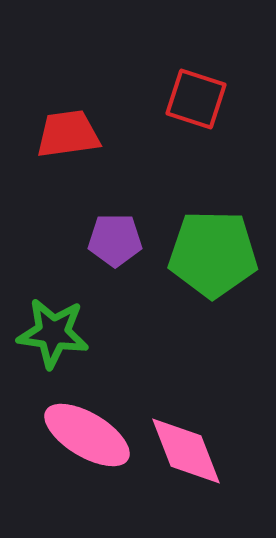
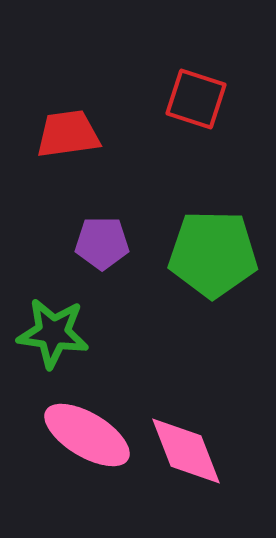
purple pentagon: moved 13 px left, 3 px down
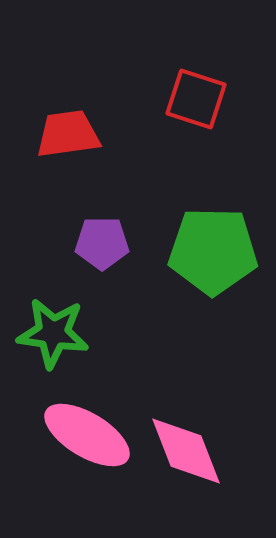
green pentagon: moved 3 px up
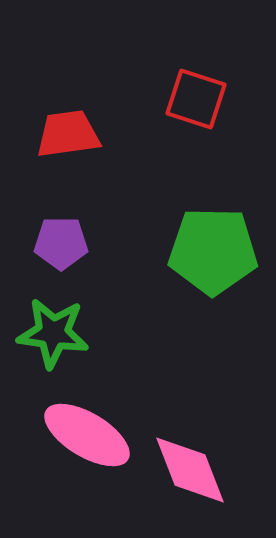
purple pentagon: moved 41 px left
pink diamond: moved 4 px right, 19 px down
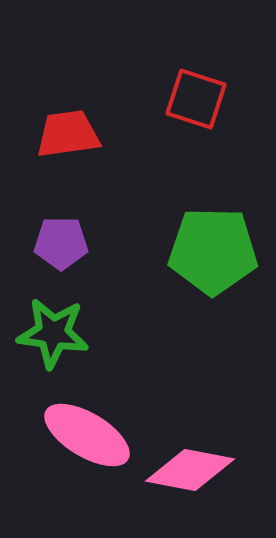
pink diamond: rotated 58 degrees counterclockwise
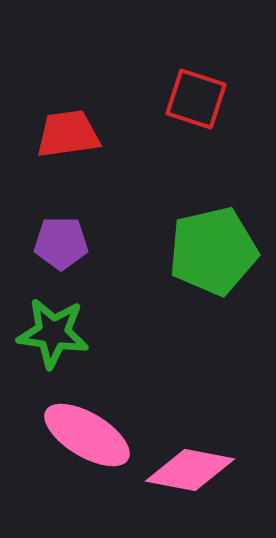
green pentagon: rotated 14 degrees counterclockwise
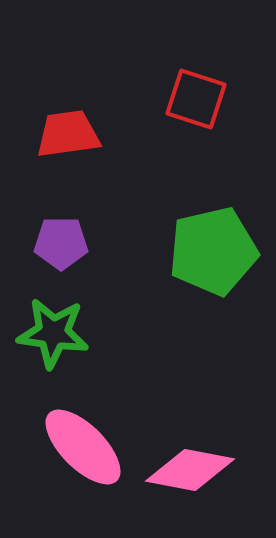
pink ellipse: moved 4 px left, 12 px down; rotated 14 degrees clockwise
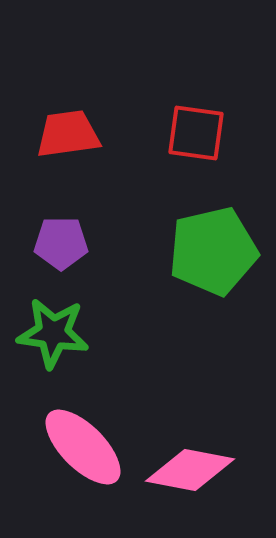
red square: moved 34 px down; rotated 10 degrees counterclockwise
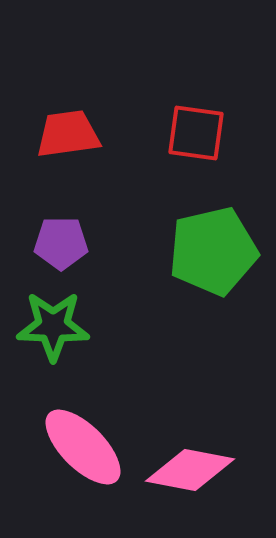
green star: moved 7 px up; rotated 6 degrees counterclockwise
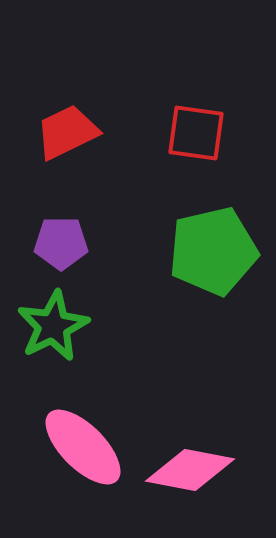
red trapezoid: moved 1 px left, 2 px up; rotated 18 degrees counterclockwise
green star: rotated 28 degrees counterclockwise
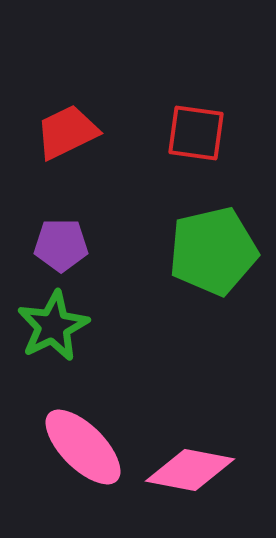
purple pentagon: moved 2 px down
